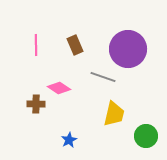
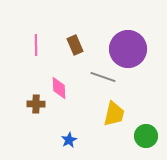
pink diamond: rotated 55 degrees clockwise
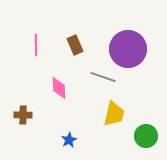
brown cross: moved 13 px left, 11 px down
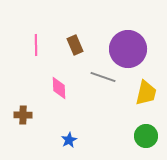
yellow trapezoid: moved 32 px right, 21 px up
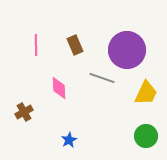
purple circle: moved 1 px left, 1 px down
gray line: moved 1 px left, 1 px down
yellow trapezoid: rotated 12 degrees clockwise
brown cross: moved 1 px right, 3 px up; rotated 30 degrees counterclockwise
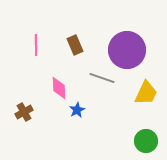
green circle: moved 5 px down
blue star: moved 8 px right, 30 px up
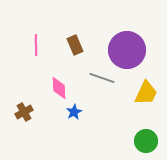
blue star: moved 3 px left, 2 px down
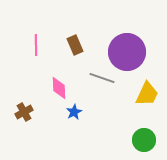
purple circle: moved 2 px down
yellow trapezoid: moved 1 px right, 1 px down
green circle: moved 2 px left, 1 px up
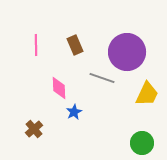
brown cross: moved 10 px right, 17 px down; rotated 12 degrees counterclockwise
green circle: moved 2 px left, 3 px down
